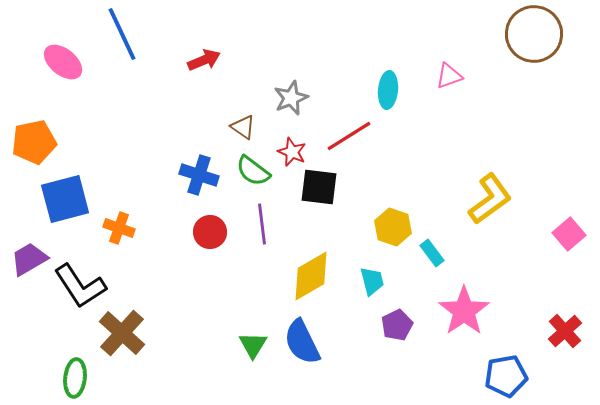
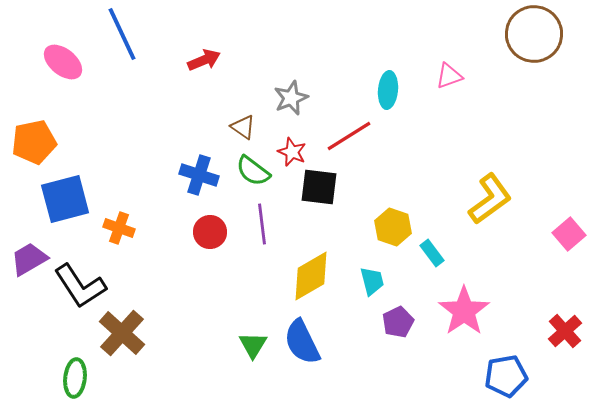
purple pentagon: moved 1 px right, 3 px up
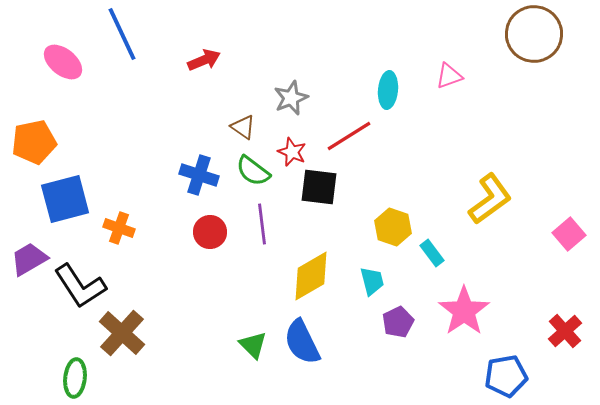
green triangle: rotated 16 degrees counterclockwise
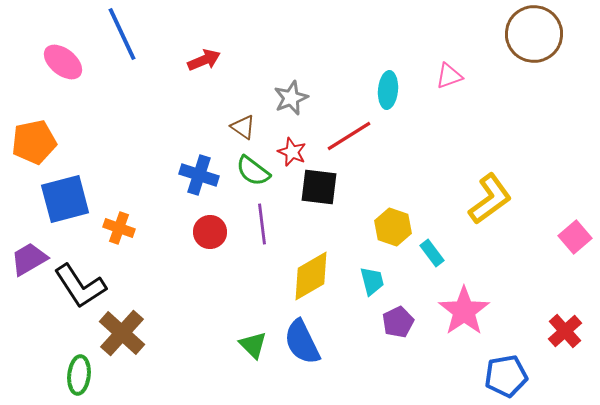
pink square: moved 6 px right, 3 px down
green ellipse: moved 4 px right, 3 px up
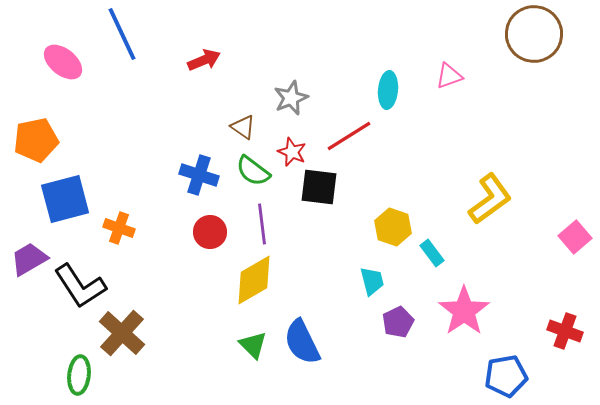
orange pentagon: moved 2 px right, 2 px up
yellow diamond: moved 57 px left, 4 px down
red cross: rotated 28 degrees counterclockwise
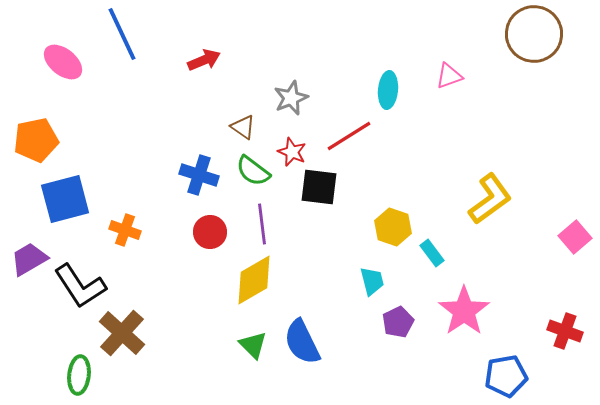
orange cross: moved 6 px right, 2 px down
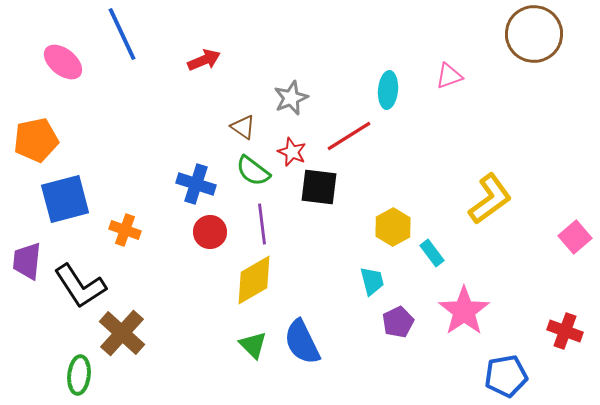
blue cross: moved 3 px left, 9 px down
yellow hexagon: rotated 12 degrees clockwise
purple trapezoid: moved 2 px left, 2 px down; rotated 54 degrees counterclockwise
